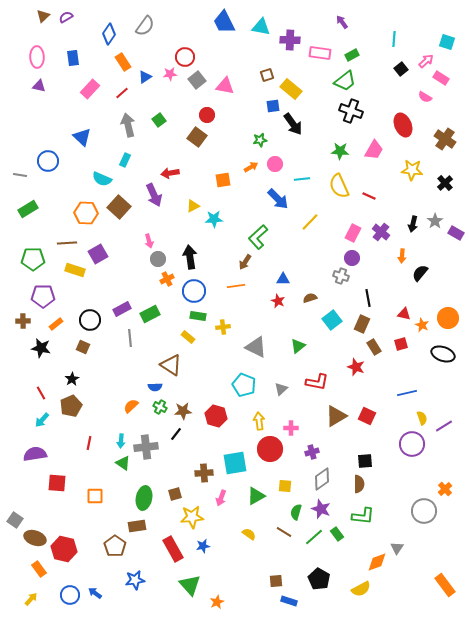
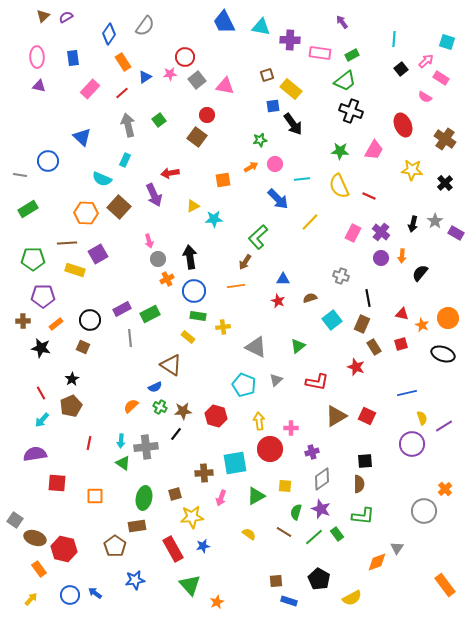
purple circle at (352, 258): moved 29 px right
red triangle at (404, 314): moved 2 px left
blue semicircle at (155, 387): rotated 24 degrees counterclockwise
gray triangle at (281, 389): moved 5 px left, 9 px up
yellow semicircle at (361, 589): moved 9 px left, 9 px down
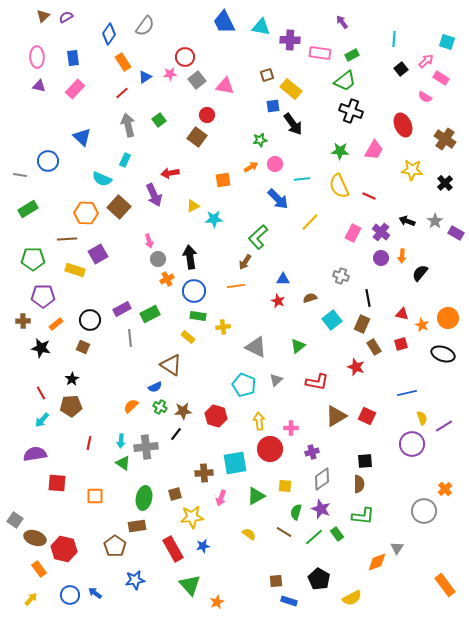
pink rectangle at (90, 89): moved 15 px left
black arrow at (413, 224): moved 6 px left, 3 px up; rotated 98 degrees clockwise
brown line at (67, 243): moved 4 px up
brown pentagon at (71, 406): rotated 20 degrees clockwise
